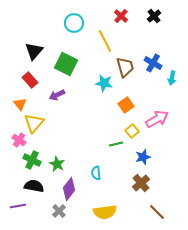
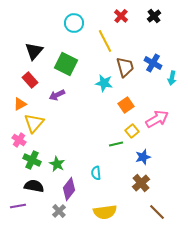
orange triangle: rotated 40 degrees clockwise
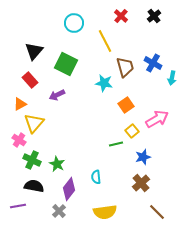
cyan semicircle: moved 4 px down
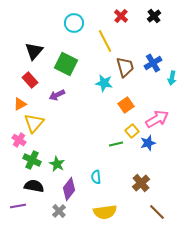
blue cross: rotated 30 degrees clockwise
blue star: moved 5 px right, 14 px up
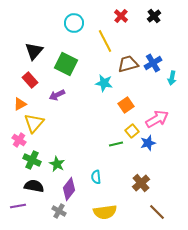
brown trapezoid: moved 3 px right, 3 px up; rotated 90 degrees counterclockwise
gray cross: rotated 16 degrees counterclockwise
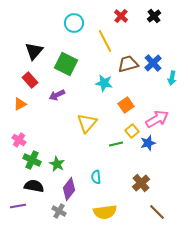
blue cross: rotated 12 degrees counterclockwise
yellow triangle: moved 53 px right
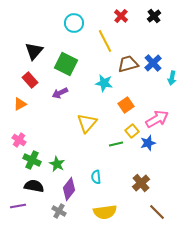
purple arrow: moved 3 px right, 2 px up
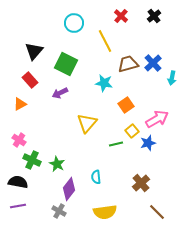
black semicircle: moved 16 px left, 4 px up
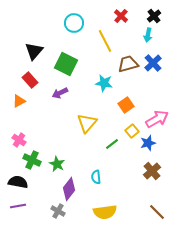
cyan arrow: moved 24 px left, 43 px up
orange triangle: moved 1 px left, 3 px up
green line: moved 4 px left; rotated 24 degrees counterclockwise
brown cross: moved 11 px right, 12 px up
gray cross: moved 1 px left
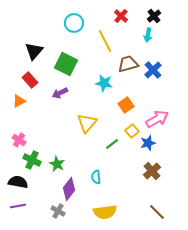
blue cross: moved 7 px down
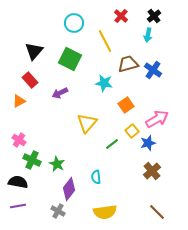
green square: moved 4 px right, 5 px up
blue cross: rotated 12 degrees counterclockwise
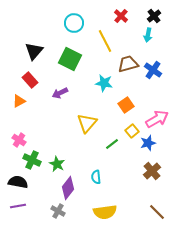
purple diamond: moved 1 px left, 1 px up
